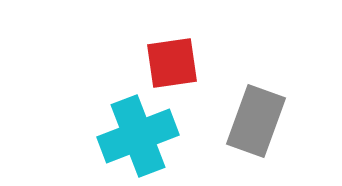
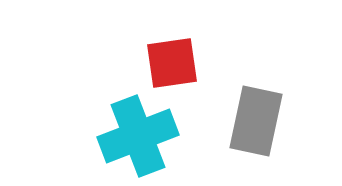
gray rectangle: rotated 8 degrees counterclockwise
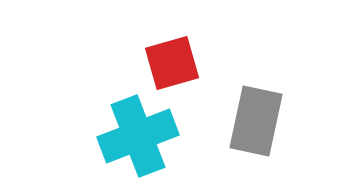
red square: rotated 8 degrees counterclockwise
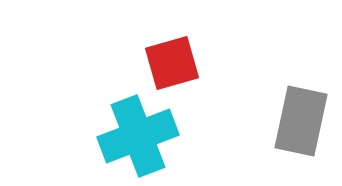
gray rectangle: moved 45 px right
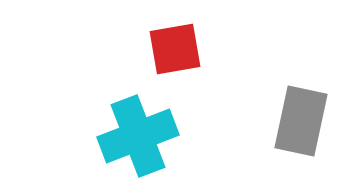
red square: moved 3 px right, 14 px up; rotated 6 degrees clockwise
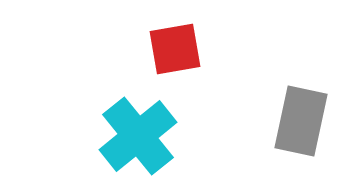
cyan cross: rotated 18 degrees counterclockwise
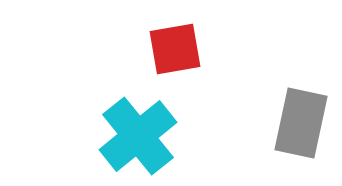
gray rectangle: moved 2 px down
